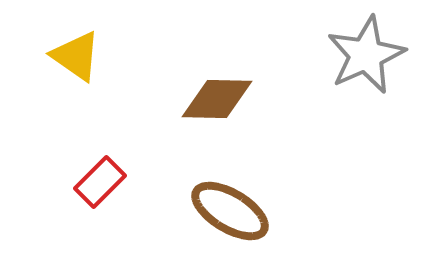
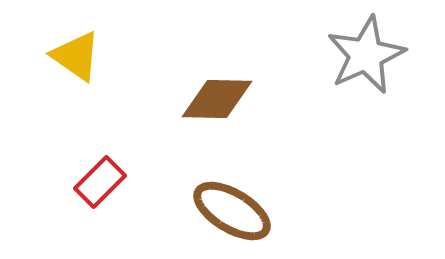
brown ellipse: moved 2 px right
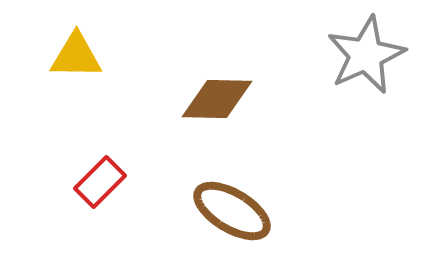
yellow triangle: rotated 34 degrees counterclockwise
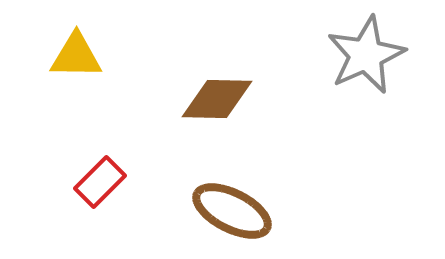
brown ellipse: rotated 4 degrees counterclockwise
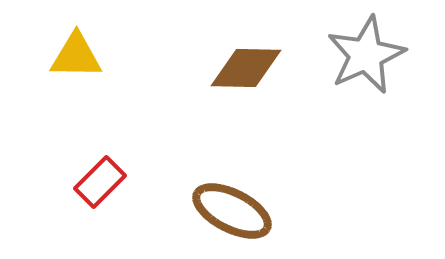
brown diamond: moved 29 px right, 31 px up
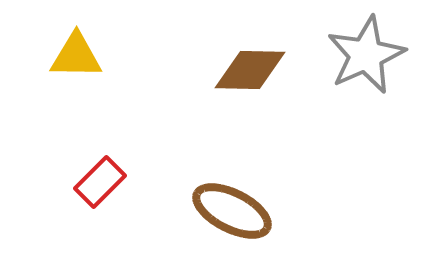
brown diamond: moved 4 px right, 2 px down
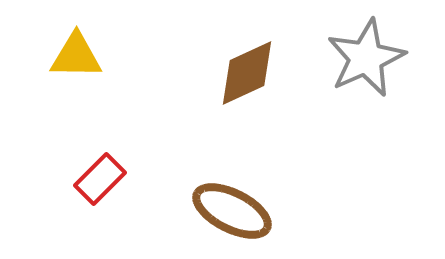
gray star: moved 3 px down
brown diamond: moved 3 px left, 3 px down; rotated 26 degrees counterclockwise
red rectangle: moved 3 px up
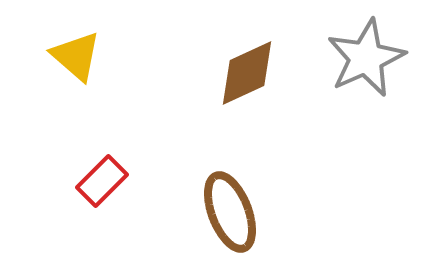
yellow triangle: rotated 40 degrees clockwise
red rectangle: moved 2 px right, 2 px down
brown ellipse: moved 2 px left, 1 px down; rotated 42 degrees clockwise
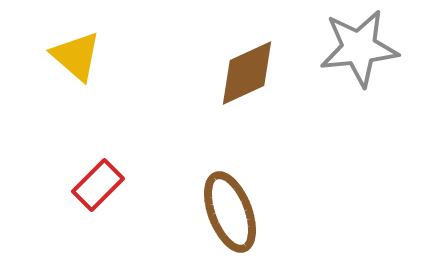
gray star: moved 7 px left, 10 px up; rotated 18 degrees clockwise
red rectangle: moved 4 px left, 4 px down
